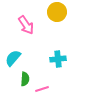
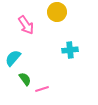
cyan cross: moved 12 px right, 9 px up
green semicircle: rotated 40 degrees counterclockwise
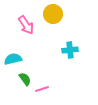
yellow circle: moved 4 px left, 2 px down
cyan semicircle: moved 1 px down; rotated 36 degrees clockwise
